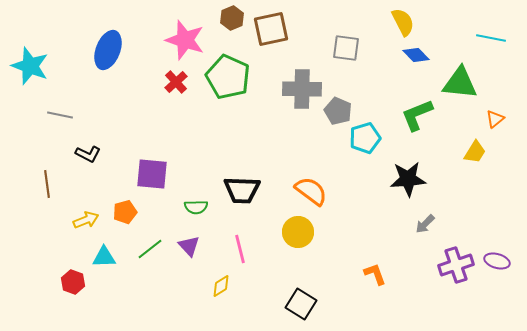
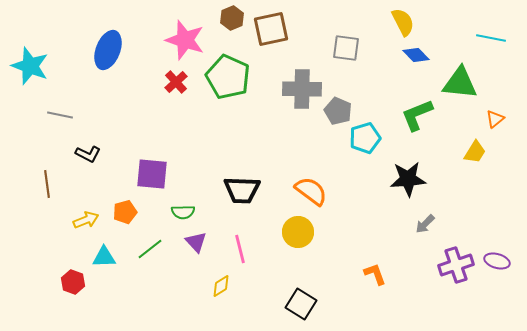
green semicircle: moved 13 px left, 5 px down
purple triangle: moved 7 px right, 4 px up
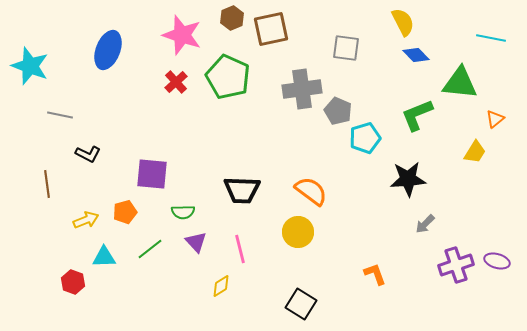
pink star: moved 3 px left, 5 px up
gray cross: rotated 9 degrees counterclockwise
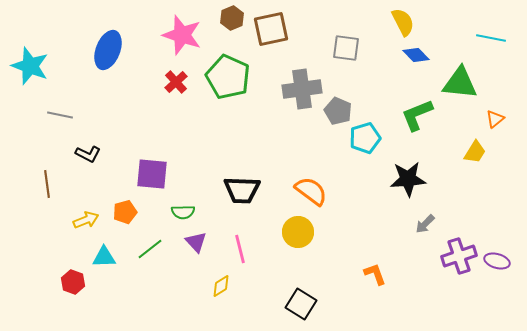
purple cross: moved 3 px right, 9 px up
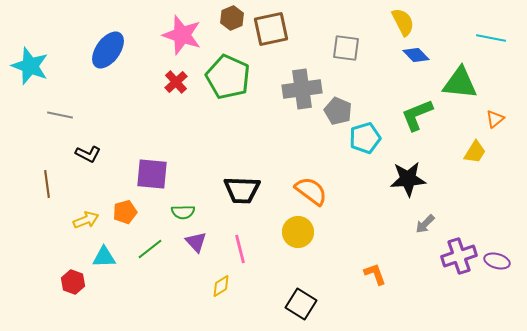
blue ellipse: rotated 15 degrees clockwise
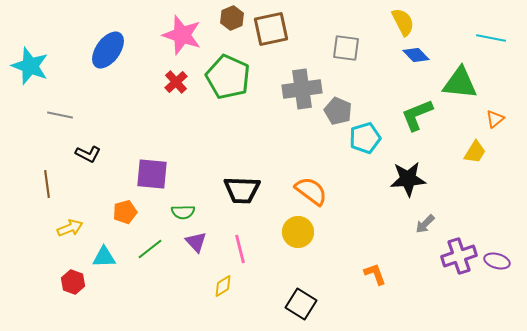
yellow arrow: moved 16 px left, 8 px down
yellow diamond: moved 2 px right
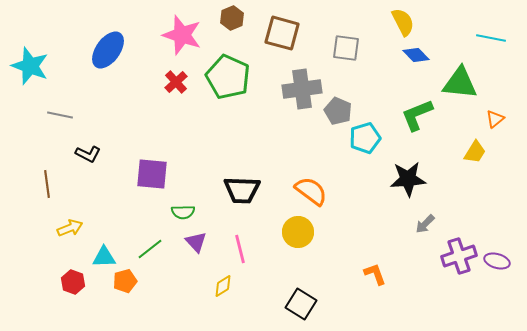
brown square: moved 11 px right, 4 px down; rotated 27 degrees clockwise
orange pentagon: moved 69 px down
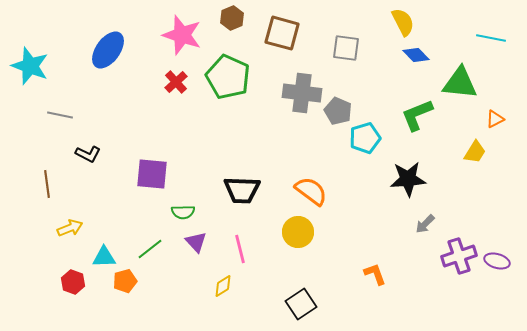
gray cross: moved 4 px down; rotated 15 degrees clockwise
orange triangle: rotated 12 degrees clockwise
black square: rotated 24 degrees clockwise
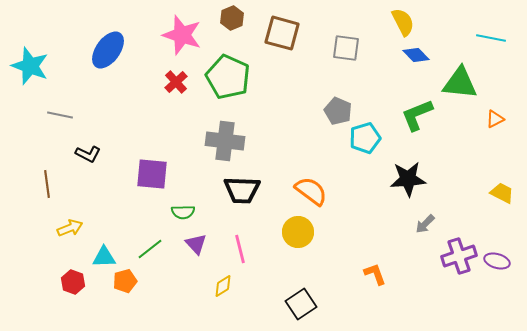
gray cross: moved 77 px left, 48 px down
yellow trapezoid: moved 27 px right, 41 px down; rotated 95 degrees counterclockwise
purple triangle: moved 2 px down
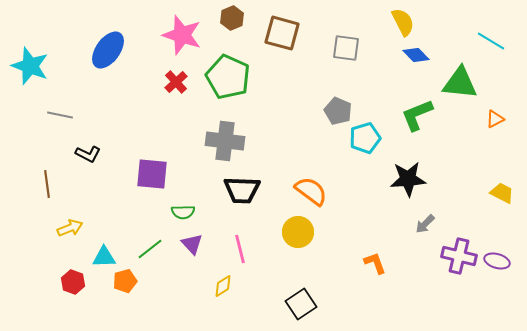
cyan line: moved 3 px down; rotated 20 degrees clockwise
purple triangle: moved 4 px left
purple cross: rotated 32 degrees clockwise
orange L-shape: moved 11 px up
